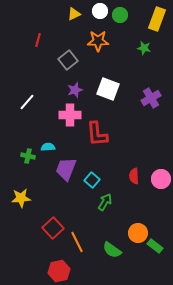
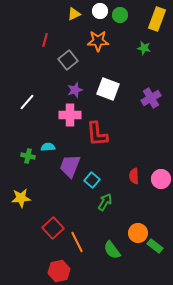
red line: moved 7 px right
purple trapezoid: moved 4 px right, 3 px up
green semicircle: rotated 18 degrees clockwise
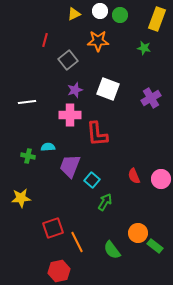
white line: rotated 42 degrees clockwise
red semicircle: rotated 21 degrees counterclockwise
red square: rotated 25 degrees clockwise
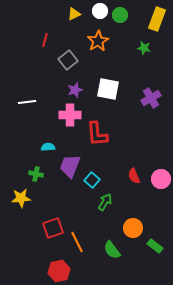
orange star: rotated 30 degrees counterclockwise
white square: rotated 10 degrees counterclockwise
green cross: moved 8 px right, 18 px down
orange circle: moved 5 px left, 5 px up
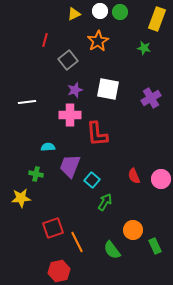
green circle: moved 3 px up
orange circle: moved 2 px down
green rectangle: rotated 28 degrees clockwise
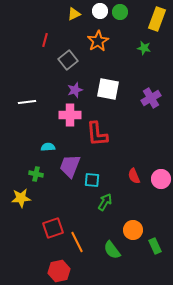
cyan square: rotated 35 degrees counterclockwise
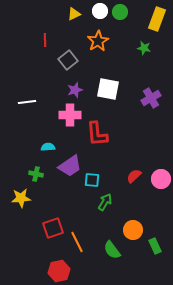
red line: rotated 16 degrees counterclockwise
purple trapezoid: rotated 145 degrees counterclockwise
red semicircle: rotated 70 degrees clockwise
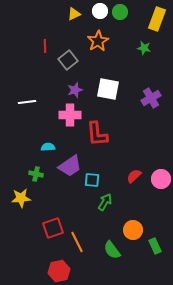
red line: moved 6 px down
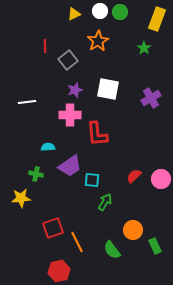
green star: rotated 24 degrees clockwise
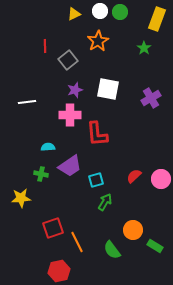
green cross: moved 5 px right
cyan square: moved 4 px right; rotated 21 degrees counterclockwise
green rectangle: rotated 35 degrees counterclockwise
